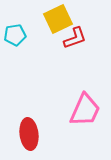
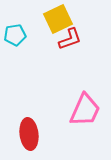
red L-shape: moved 5 px left, 1 px down
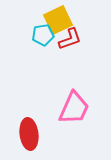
yellow square: moved 1 px down
cyan pentagon: moved 28 px right
pink trapezoid: moved 11 px left, 2 px up
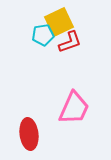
yellow square: moved 1 px right, 2 px down
red L-shape: moved 3 px down
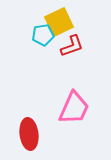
red L-shape: moved 2 px right, 4 px down
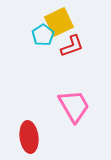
cyan pentagon: rotated 25 degrees counterclockwise
pink trapezoid: moved 2 px up; rotated 54 degrees counterclockwise
red ellipse: moved 3 px down
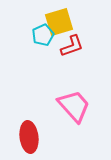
yellow square: rotated 8 degrees clockwise
cyan pentagon: rotated 10 degrees clockwise
pink trapezoid: rotated 12 degrees counterclockwise
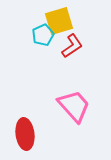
yellow square: moved 1 px up
red L-shape: rotated 15 degrees counterclockwise
red ellipse: moved 4 px left, 3 px up
